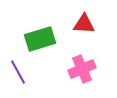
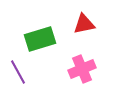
red triangle: rotated 15 degrees counterclockwise
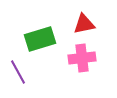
pink cross: moved 11 px up; rotated 16 degrees clockwise
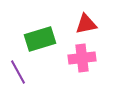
red triangle: moved 2 px right
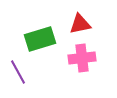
red triangle: moved 6 px left
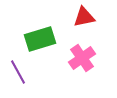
red triangle: moved 4 px right, 7 px up
pink cross: rotated 28 degrees counterclockwise
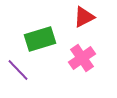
red triangle: rotated 15 degrees counterclockwise
purple line: moved 2 px up; rotated 15 degrees counterclockwise
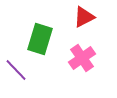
green rectangle: rotated 56 degrees counterclockwise
purple line: moved 2 px left
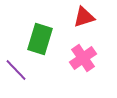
red triangle: rotated 10 degrees clockwise
pink cross: moved 1 px right
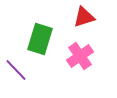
pink cross: moved 3 px left, 2 px up
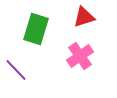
green rectangle: moved 4 px left, 10 px up
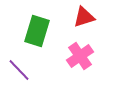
green rectangle: moved 1 px right, 2 px down
purple line: moved 3 px right
